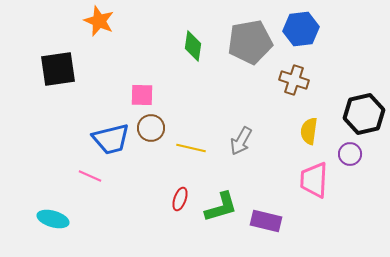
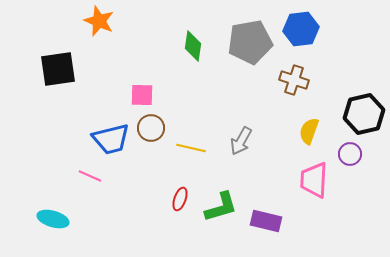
yellow semicircle: rotated 12 degrees clockwise
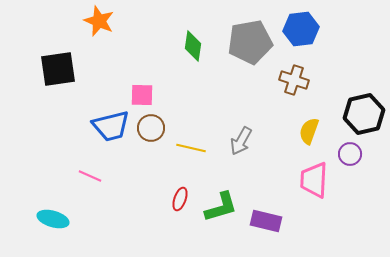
blue trapezoid: moved 13 px up
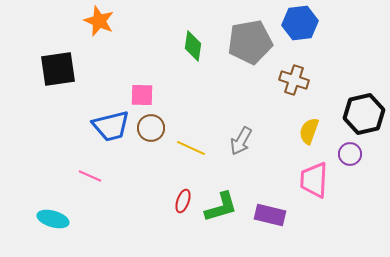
blue hexagon: moved 1 px left, 6 px up
yellow line: rotated 12 degrees clockwise
red ellipse: moved 3 px right, 2 px down
purple rectangle: moved 4 px right, 6 px up
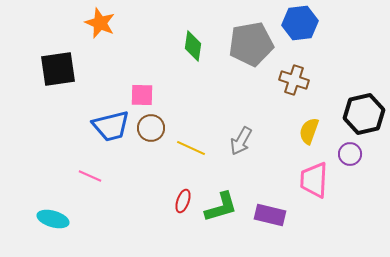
orange star: moved 1 px right, 2 px down
gray pentagon: moved 1 px right, 2 px down
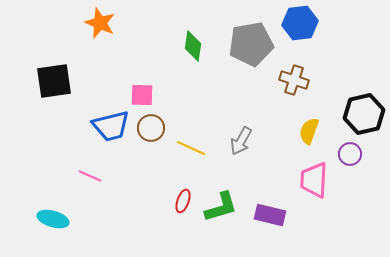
black square: moved 4 px left, 12 px down
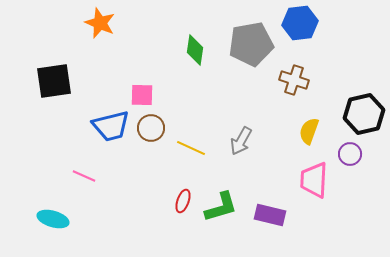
green diamond: moved 2 px right, 4 px down
pink line: moved 6 px left
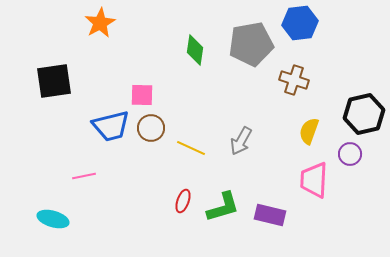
orange star: rotated 20 degrees clockwise
pink line: rotated 35 degrees counterclockwise
green L-shape: moved 2 px right
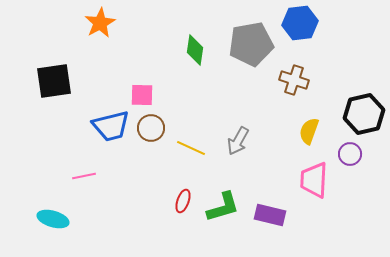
gray arrow: moved 3 px left
